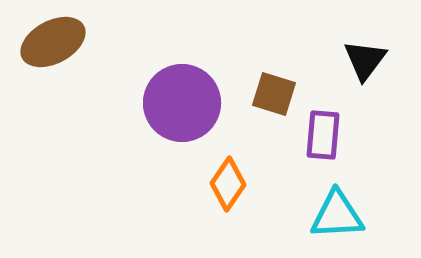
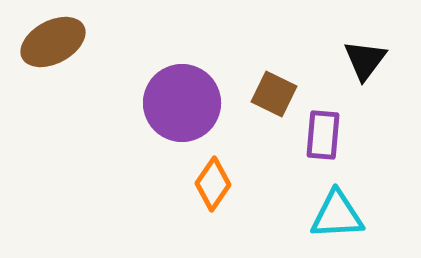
brown square: rotated 9 degrees clockwise
orange diamond: moved 15 px left
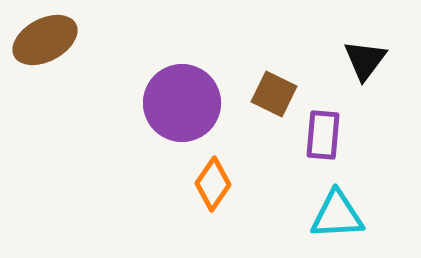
brown ellipse: moved 8 px left, 2 px up
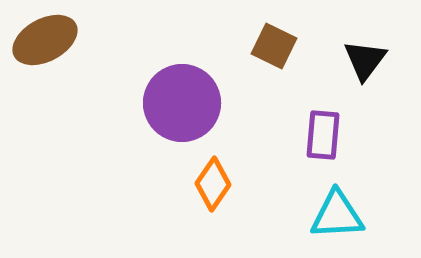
brown square: moved 48 px up
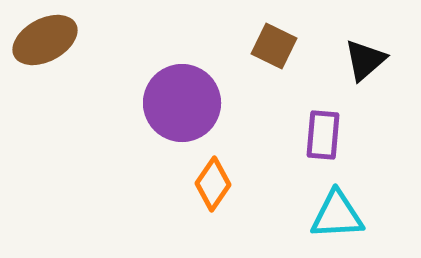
black triangle: rotated 12 degrees clockwise
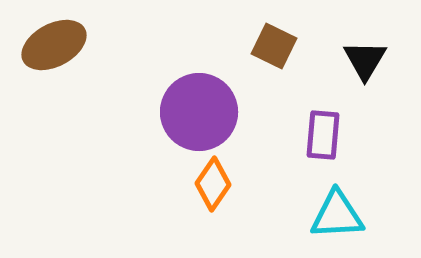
brown ellipse: moved 9 px right, 5 px down
black triangle: rotated 18 degrees counterclockwise
purple circle: moved 17 px right, 9 px down
